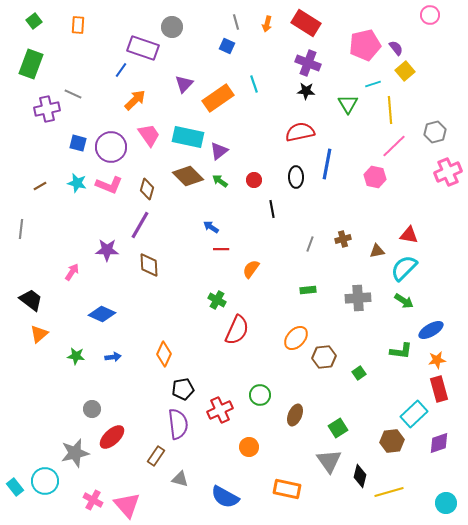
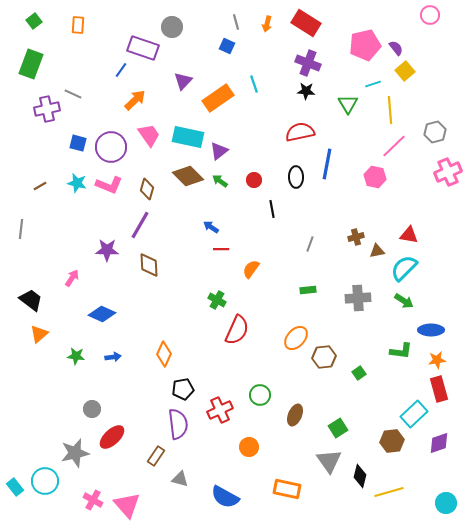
purple triangle at (184, 84): moved 1 px left, 3 px up
brown cross at (343, 239): moved 13 px right, 2 px up
pink arrow at (72, 272): moved 6 px down
blue ellipse at (431, 330): rotated 30 degrees clockwise
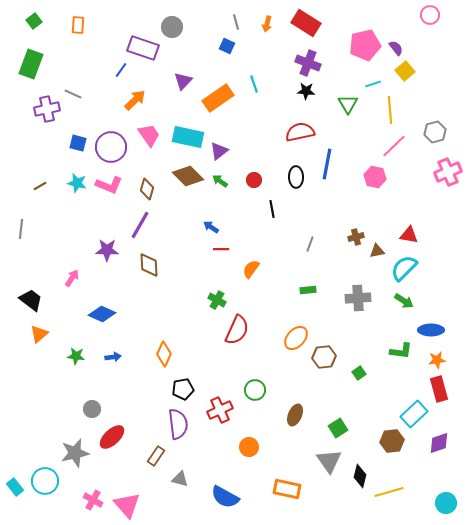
green circle at (260, 395): moved 5 px left, 5 px up
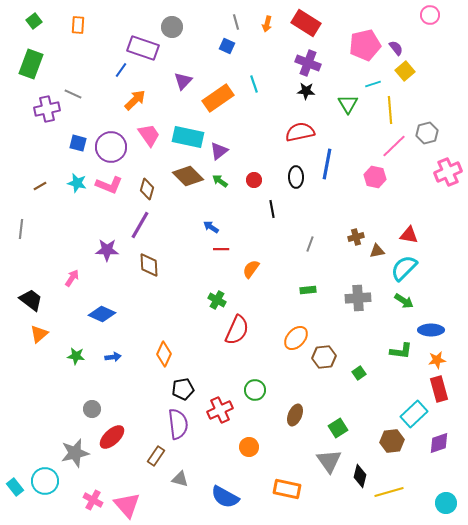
gray hexagon at (435, 132): moved 8 px left, 1 px down
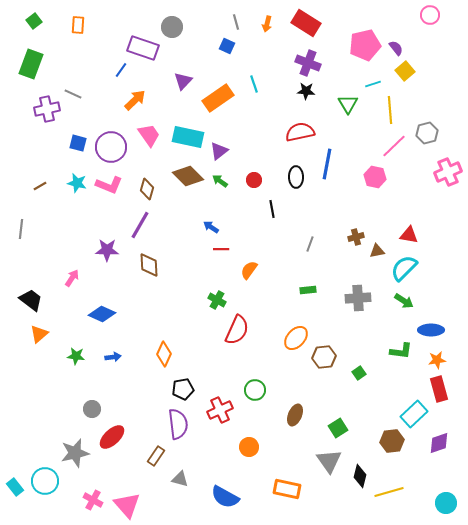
orange semicircle at (251, 269): moved 2 px left, 1 px down
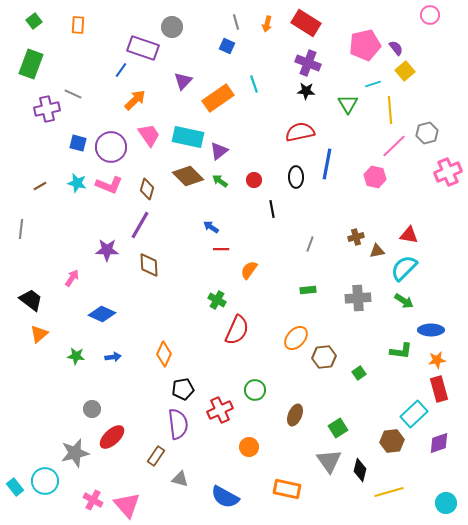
black diamond at (360, 476): moved 6 px up
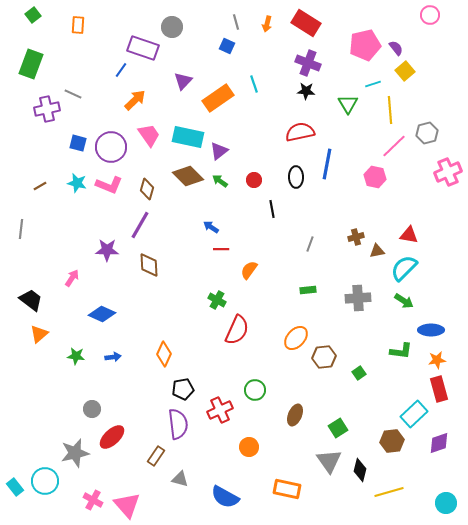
green square at (34, 21): moved 1 px left, 6 px up
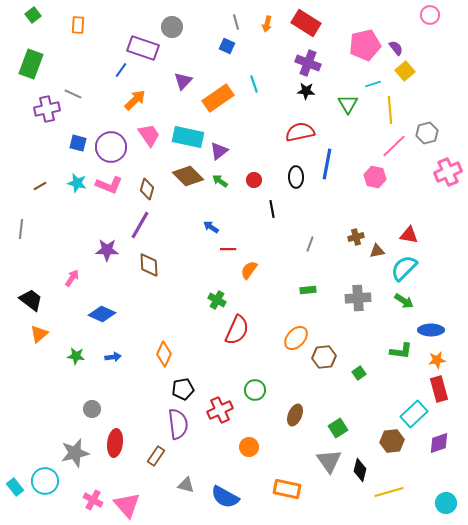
red line at (221, 249): moved 7 px right
red ellipse at (112, 437): moved 3 px right, 6 px down; rotated 40 degrees counterclockwise
gray triangle at (180, 479): moved 6 px right, 6 px down
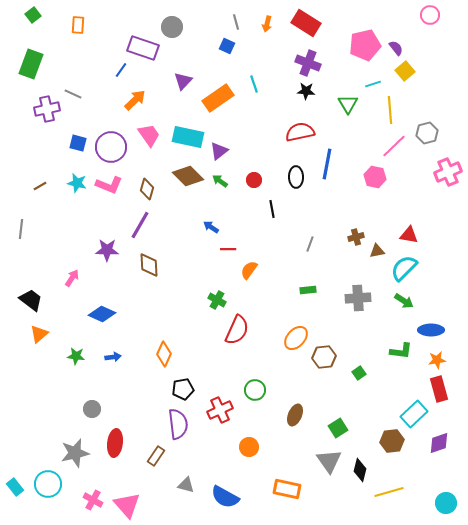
cyan circle at (45, 481): moved 3 px right, 3 px down
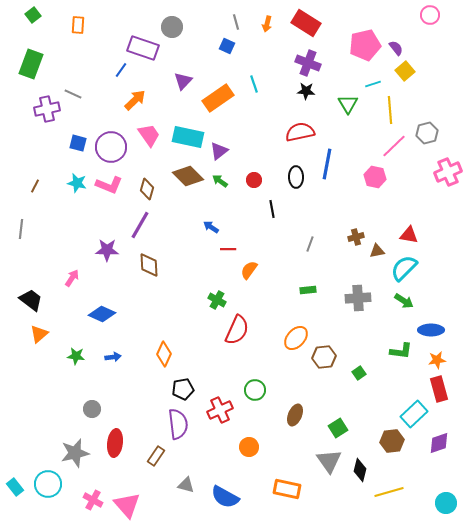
brown line at (40, 186): moved 5 px left; rotated 32 degrees counterclockwise
